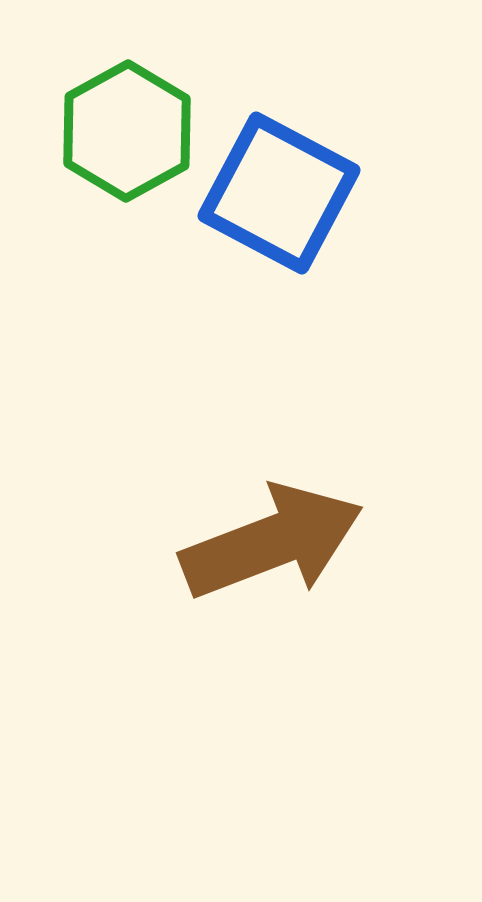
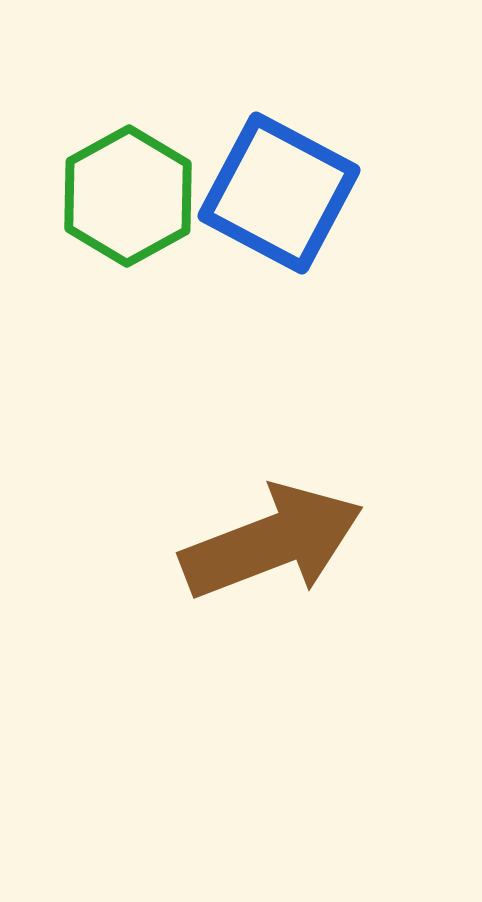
green hexagon: moved 1 px right, 65 px down
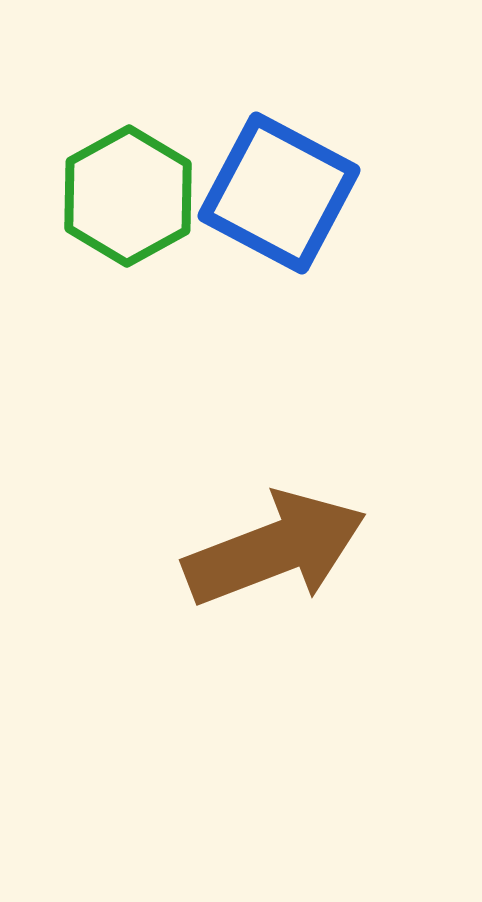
brown arrow: moved 3 px right, 7 px down
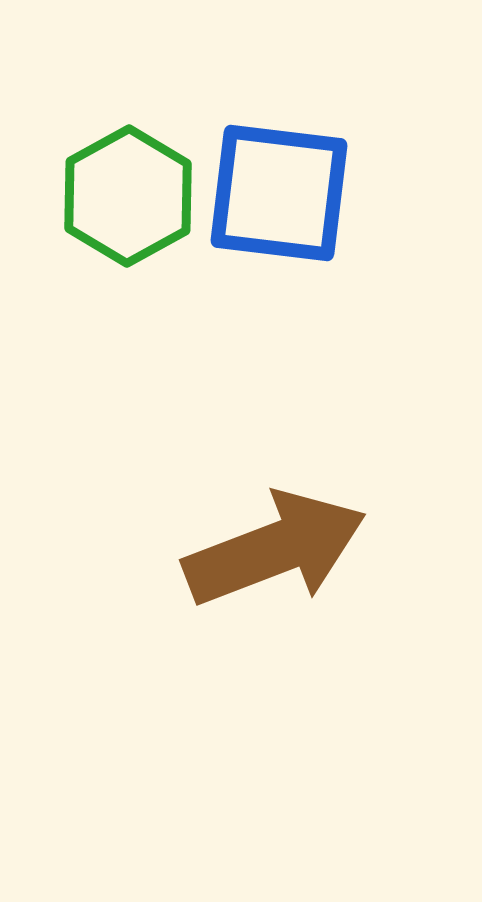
blue square: rotated 21 degrees counterclockwise
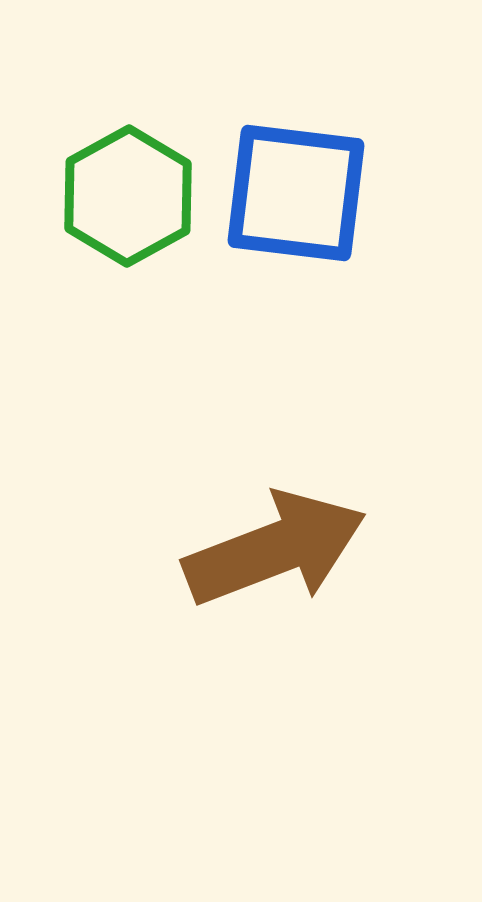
blue square: moved 17 px right
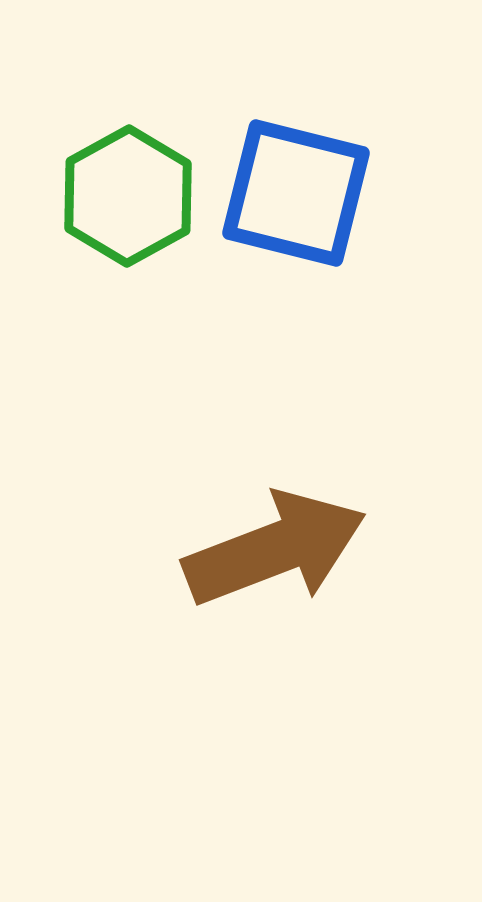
blue square: rotated 7 degrees clockwise
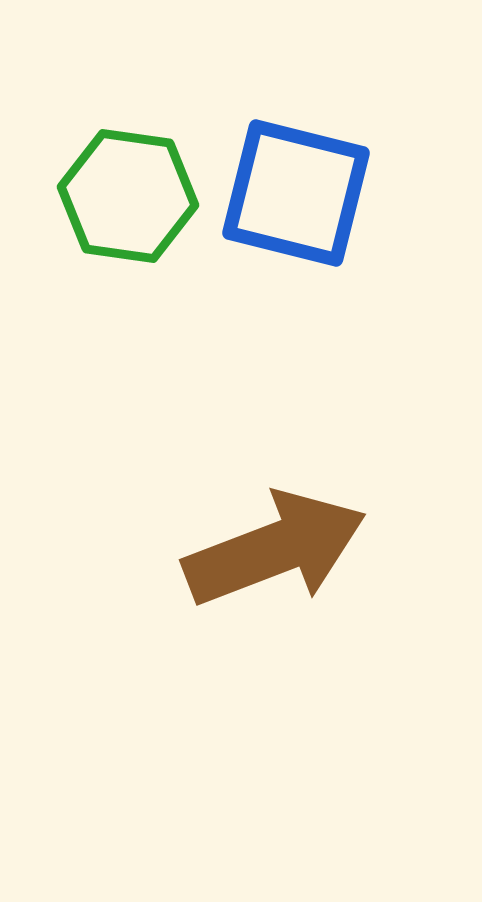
green hexagon: rotated 23 degrees counterclockwise
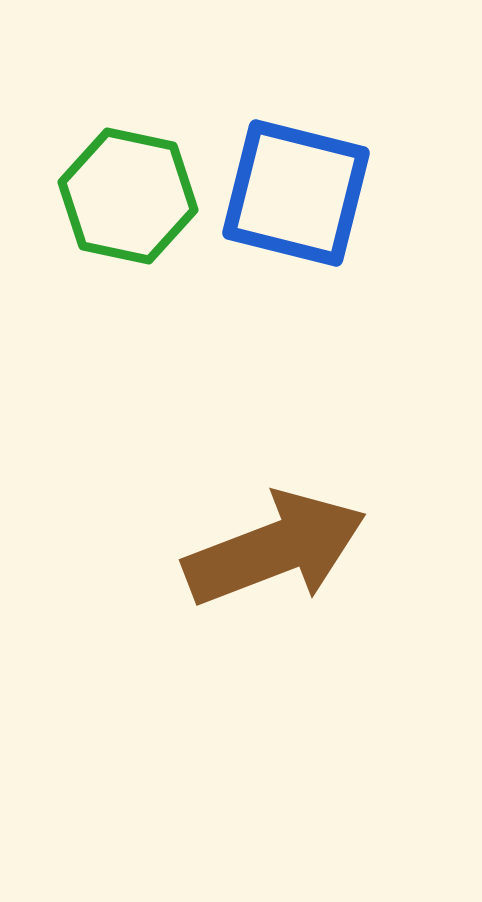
green hexagon: rotated 4 degrees clockwise
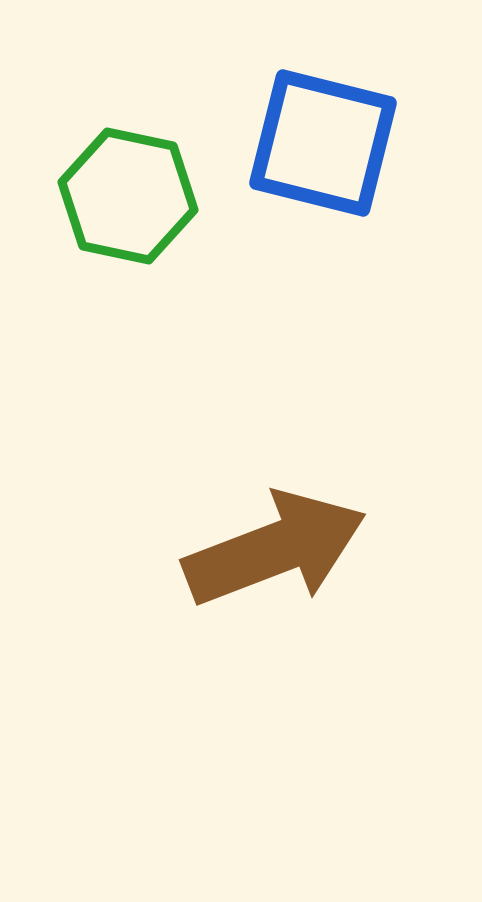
blue square: moved 27 px right, 50 px up
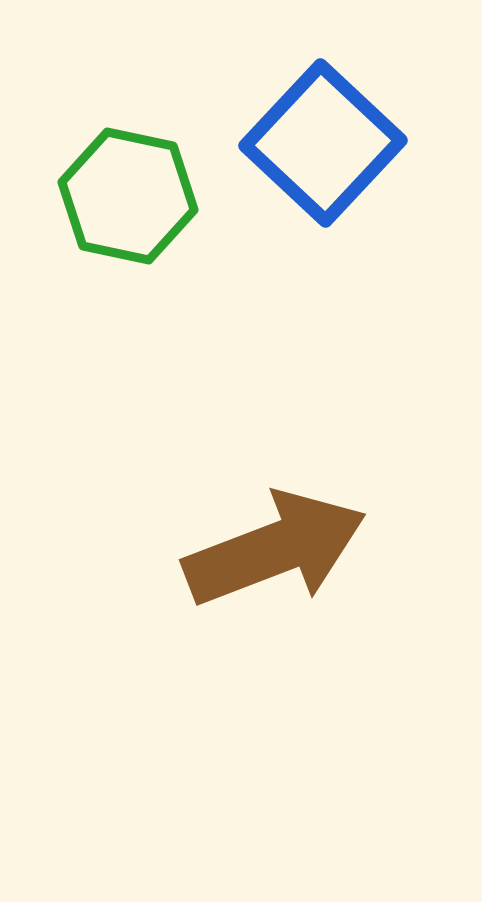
blue square: rotated 29 degrees clockwise
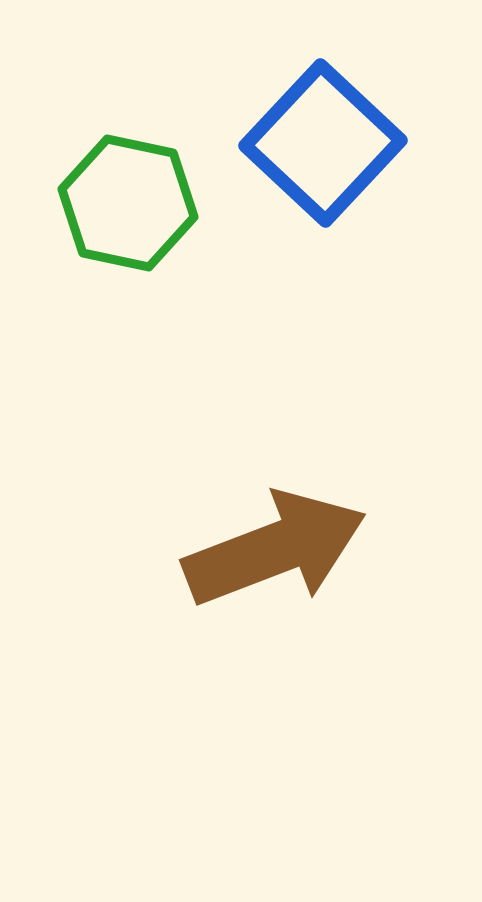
green hexagon: moved 7 px down
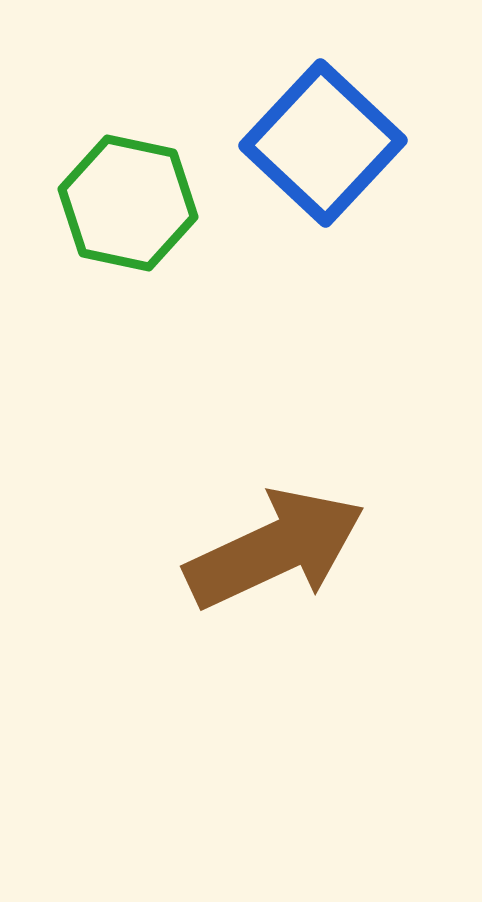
brown arrow: rotated 4 degrees counterclockwise
